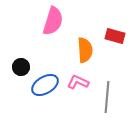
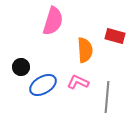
blue ellipse: moved 2 px left
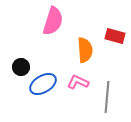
blue ellipse: moved 1 px up
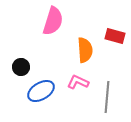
blue ellipse: moved 2 px left, 7 px down
